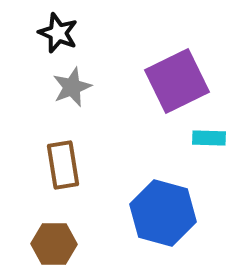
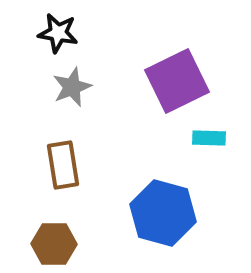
black star: rotated 12 degrees counterclockwise
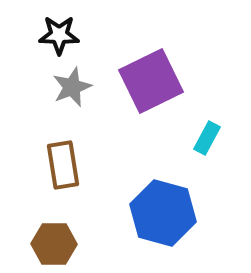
black star: moved 1 px right, 2 px down; rotated 9 degrees counterclockwise
purple square: moved 26 px left
cyan rectangle: moved 2 px left; rotated 64 degrees counterclockwise
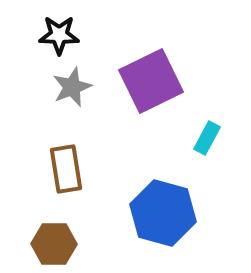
brown rectangle: moved 3 px right, 4 px down
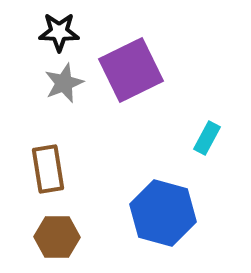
black star: moved 3 px up
purple square: moved 20 px left, 11 px up
gray star: moved 8 px left, 4 px up
brown rectangle: moved 18 px left
brown hexagon: moved 3 px right, 7 px up
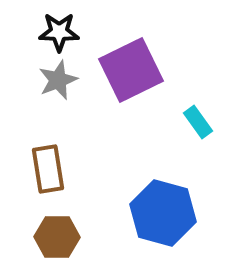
gray star: moved 6 px left, 3 px up
cyan rectangle: moved 9 px left, 16 px up; rotated 64 degrees counterclockwise
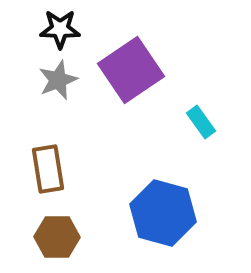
black star: moved 1 px right, 3 px up
purple square: rotated 8 degrees counterclockwise
cyan rectangle: moved 3 px right
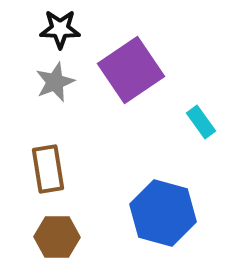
gray star: moved 3 px left, 2 px down
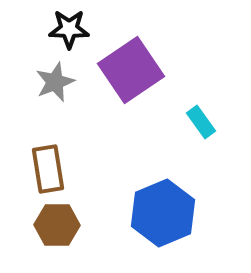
black star: moved 9 px right
blue hexagon: rotated 22 degrees clockwise
brown hexagon: moved 12 px up
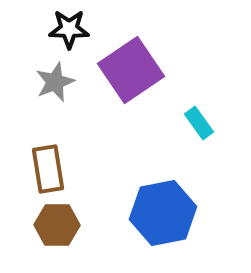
cyan rectangle: moved 2 px left, 1 px down
blue hexagon: rotated 12 degrees clockwise
